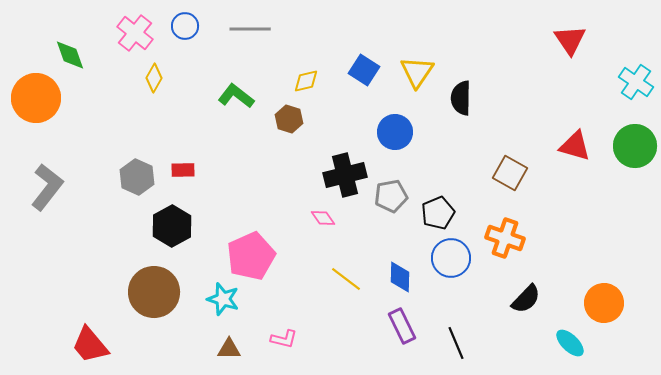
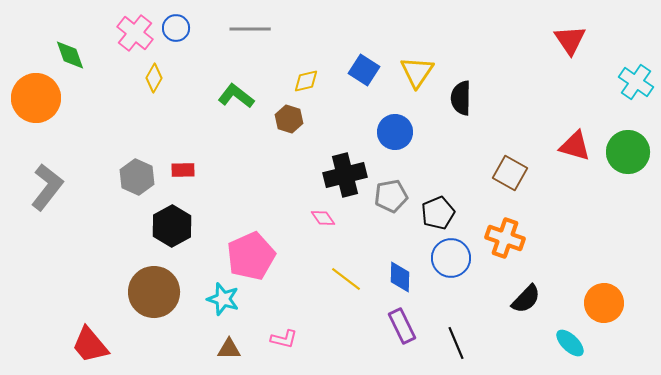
blue circle at (185, 26): moved 9 px left, 2 px down
green circle at (635, 146): moved 7 px left, 6 px down
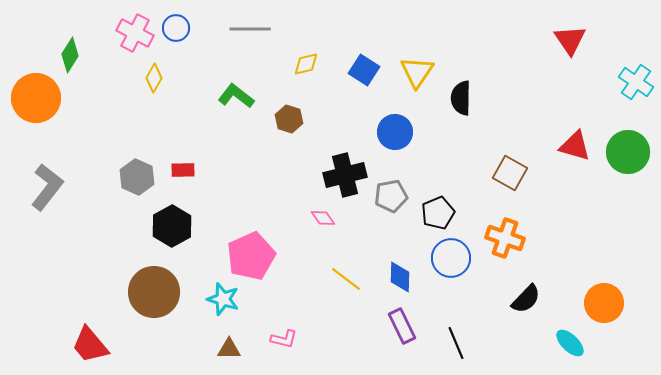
pink cross at (135, 33): rotated 12 degrees counterclockwise
green diamond at (70, 55): rotated 52 degrees clockwise
yellow diamond at (306, 81): moved 17 px up
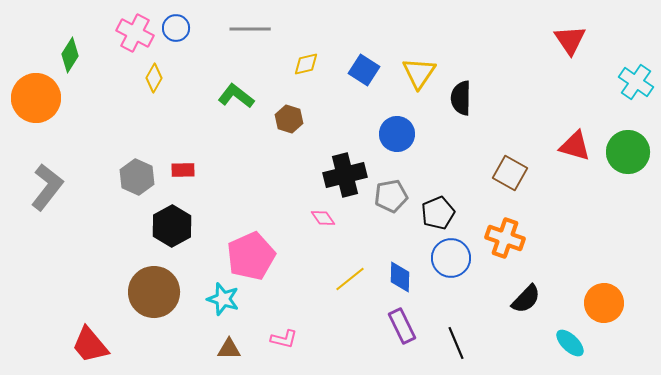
yellow triangle at (417, 72): moved 2 px right, 1 px down
blue circle at (395, 132): moved 2 px right, 2 px down
yellow line at (346, 279): moved 4 px right; rotated 76 degrees counterclockwise
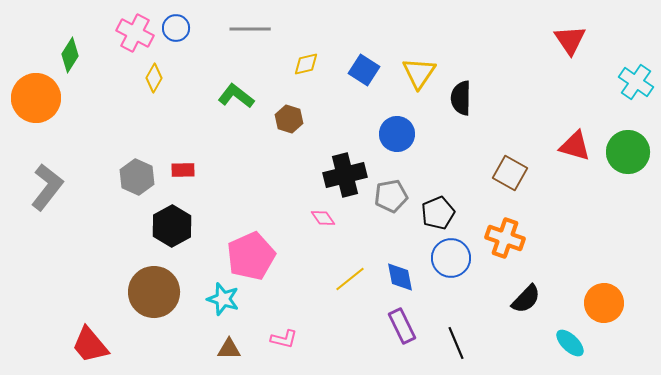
blue diamond at (400, 277): rotated 12 degrees counterclockwise
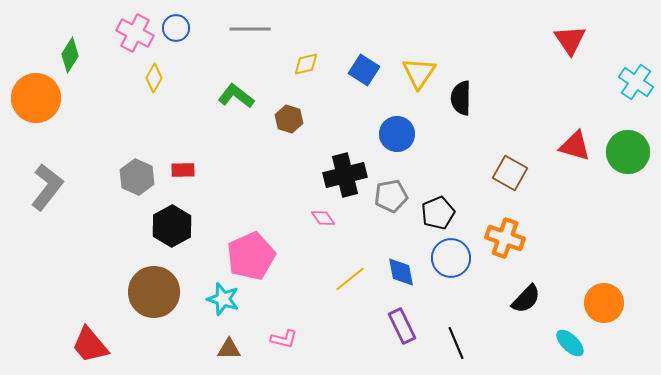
blue diamond at (400, 277): moved 1 px right, 5 px up
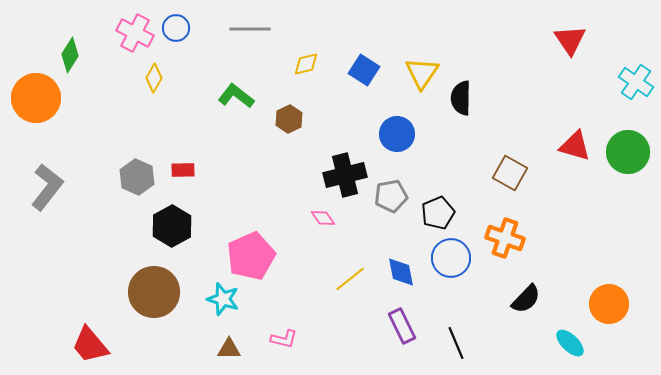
yellow triangle at (419, 73): moved 3 px right
brown hexagon at (289, 119): rotated 16 degrees clockwise
orange circle at (604, 303): moved 5 px right, 1 px down
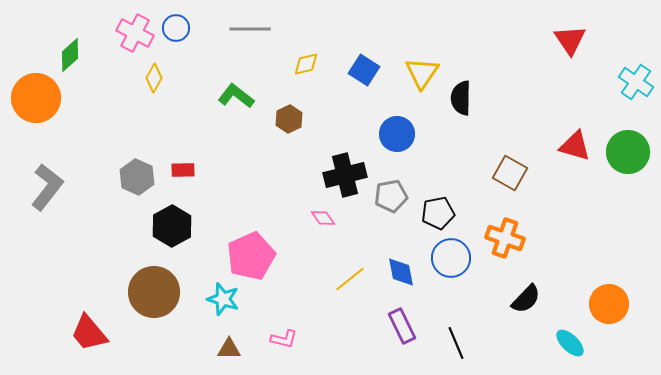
green diamond at (70, 55): rotated 16 degrees clockwise
black pentagon at (438, 213): rotated 12 degrees clockwise
red trapezoid at (90, 345): moved 1 px left, 12 px up
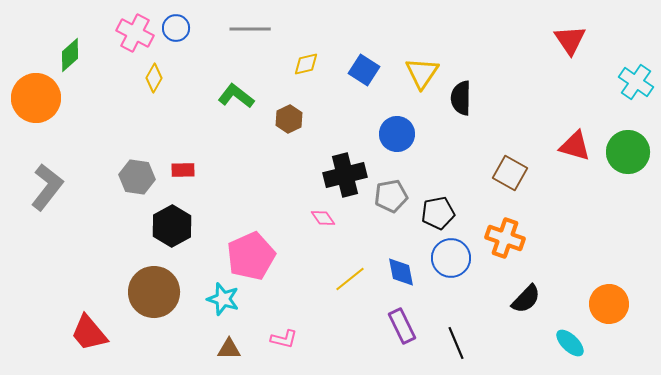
gray hexagon at (137, 177): rotated 16 degrees counterclockwise
